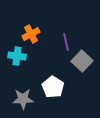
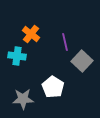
orange cross: rotated 24 degrees counterclockwise
purple line: moved 1 px left
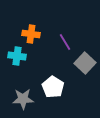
orange cross: rotated 30 degrees counterclockwise
purple line: rotated 18 degrees counterclockwise
gray square: moved 3 px right, 2 px down
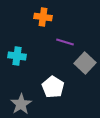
orange cross: moved 12 px right, 17 px up
purple line: rotated 42 degrees counterclockwise
gray star: moved 2 px left, 5 px down; rotated 30 degrees counterclockwise
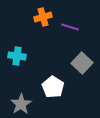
orange cross: rotated 24 degrees counterclockwise
purple line: moved 5 px right, 15 px up
gray square: moved 3 px left
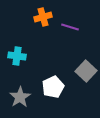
gray square: moved 4 px right, 8 px down
white pentagon: rotated 15 degrees clockwise
gray star: moved 1 px left, 7 px up
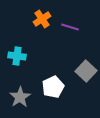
orange cross: moved 1 px left, 2 px down; rotated 18 degrees counterclockwise
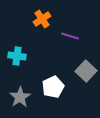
purple line: moved 9 px down
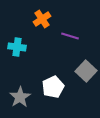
cyan cross: moved 9 px up
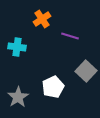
gray star: moved 2 px left
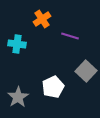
cyan cross: moved 3 px up
